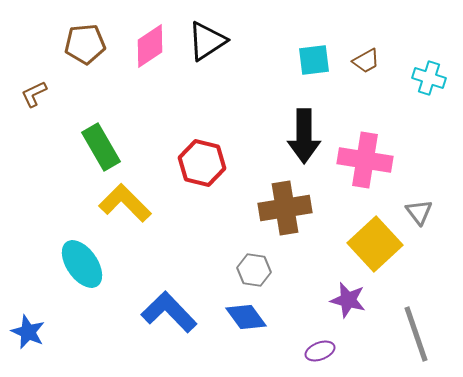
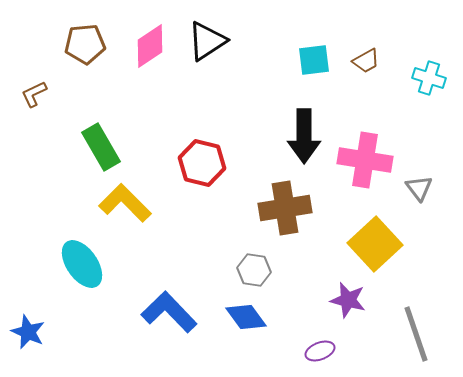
gray triangle: moved 24 px up
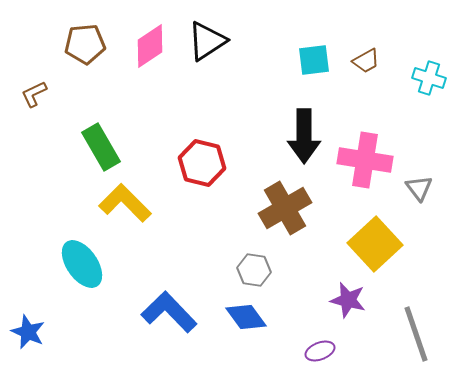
brown cross: rotated 21 degrees counterclockwise
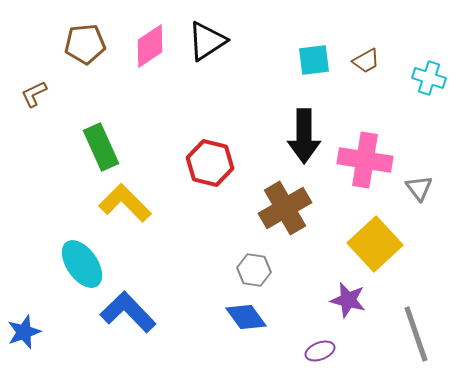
green rectangle: rotated 6 degrees clockwise
red hexagon: moved 8 px right
blue L-shape: moved 41 px left
blue star: moved 4 px left; rotated 28 degrees clockwise
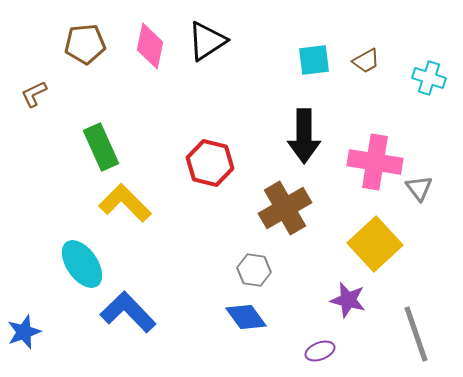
pink diamond: rotated 45 degrees counterclockwise
pink cross: moved 10 px right, 2 px down
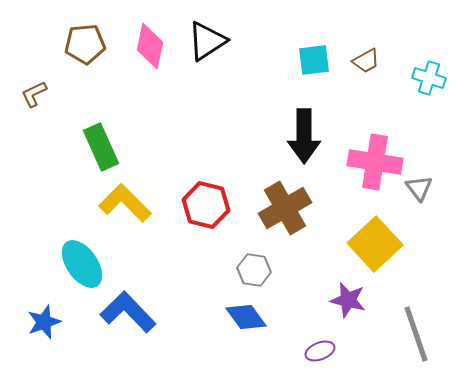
red hexagon: moved 4 px left, 42 px down
blue star: moved 20 px right, 10 px up
